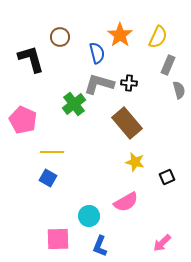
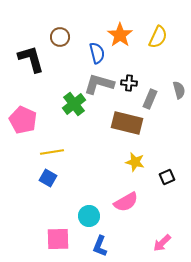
gray rectangle: moved 18 px left, 34 px down
brown rectangle: rotated 36 degrees counterclockwise
yellow line: rotated 10 degrees counterclockwise
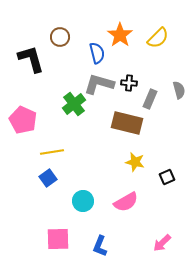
yellow semicircle: moved 1 px down; rotated 20 degrees clockwise
blue square: rotated 24 degrees clockwise
cyan circle: moved 6 px left, 15 px up
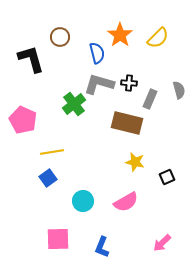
blue L-shape: moved 2 px right, 1 px down
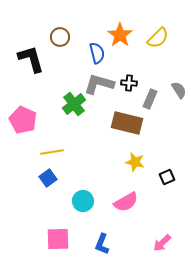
gray semicircle: rotated 18 degrees counterclockwise
blue L-shape: moved 3 px up
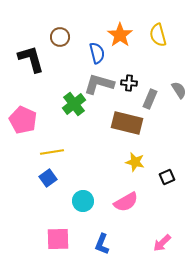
yellow semicircle: moved 3 px up; rotated 120 degrees clockwise
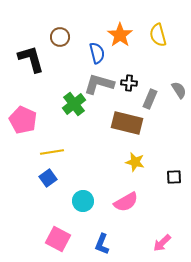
black square: moved 7 px right; rotated 21 degrees clockwise
pink square: rotated 30 degrees clockwise
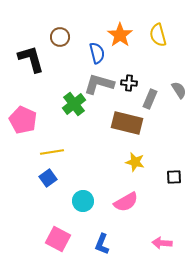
pink arrow: rotated 48 degrees clockwise
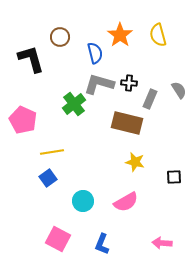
blue semicircle: moved 2 px left
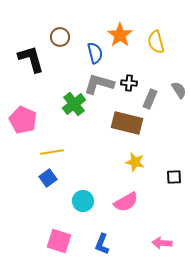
yellow semicircle: moved 2 px left, 7 px down
pink square: moved 1 px right, 2 px down; rotated 10 degrees counterclockwise
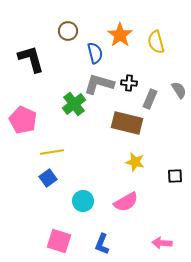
brown circle: moved 8 px right, 6 px up
black square: moved 1 px right, 1 px up
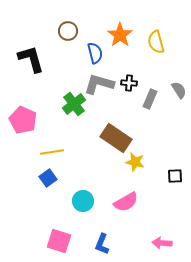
brown rectangle: moved 11 px left, 15 px down; rotated 20 degrees clockwise
